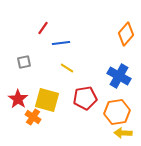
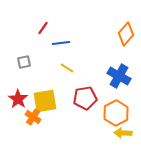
yellow square: moved 2 px left, 1 px down; rotated 25 degrees counterclockwise
orange hexagon: moved 1 px left, 1 px down; rotated 20 degrees counterclockwise
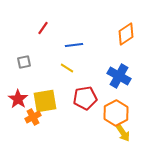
orange diamond: rotated 15 degrees clockwise
blue line: moved 13 px right, 2 px down
orange cross: rotated 28 degrees clockwise
yellow arrow: rotated 126 degrees counterclockwise
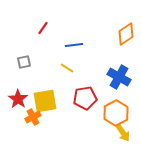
blue cross: moved 1 px down
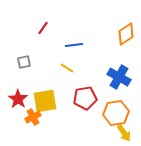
orange hexagon: rotated 20 degrees clockwise
yellow arrow: moved 1 px right
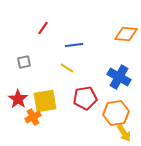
orange diamond: rotated 40 degrees clockwise
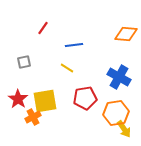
yellow arrow: moved 4 px up
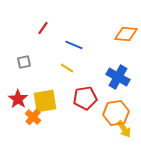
blue line: rotated 30 degrees clockwise
blue cross: moved 1 px left
orange cross: rotated 21 degrees counterclockwise
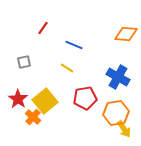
yellow square: rotated 30 degrees counterclockwise
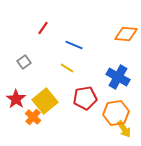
gray square: rotated 24 degrees counterclockwise
red star: moved 2 px left
